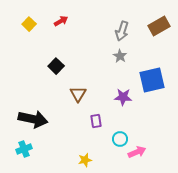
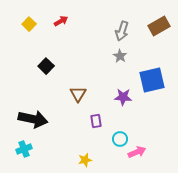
black square: moved 10 px left
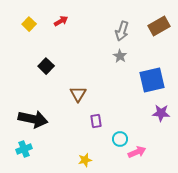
purple star: moved 38 px right, 16 px down
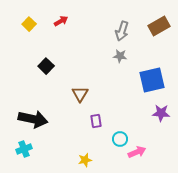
gray star: rotated 24 degrees counterclockwise
brown triangle: moved 2 px right
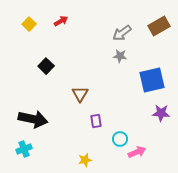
gray arrow: moved 2 px down; rotated 36 degrees clockwise
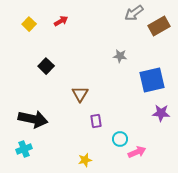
gray arrow: moved 12 px right, 20 px up
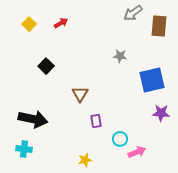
gray arrow: moved 1 px left
red arrow: moved 2 px down
brown rectangle: rotated 55 degrees counterclockwise
cyan cross: rotated 28 degrees clockwise
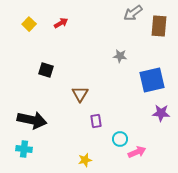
black square: moved 4 px down; rotated 28 degrees counterclockwise
black arrow: moved 1 px left, 1 px down
